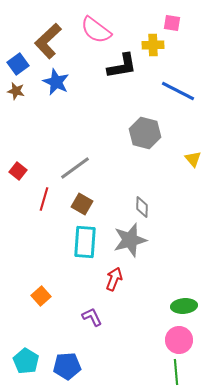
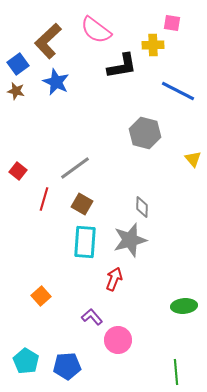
purple L-shape: rotated 15 degrees counterclockwise
pink circle: moved 61 px left
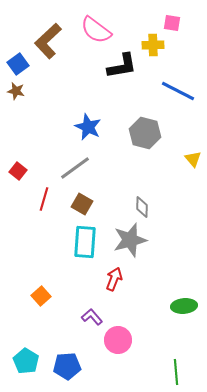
blue star: moved 32 px right, 45 px down
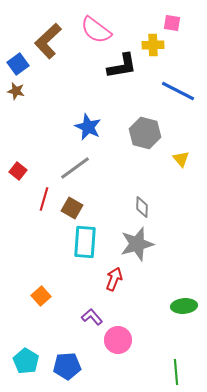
yellow triangle: moved 12 px left
brown square: moved 10 px left, 4 px down
gray star: moved 7 px right, 4 px down
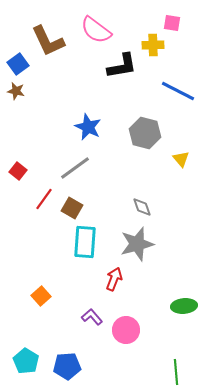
brown L-shape: rotated 72 degrees counterclockwise
red line: rotated 20 degrees clockwise
gray diamond: rotated 20 degrees counterclockwise
pink circle: moved 8 px right, 10 px up
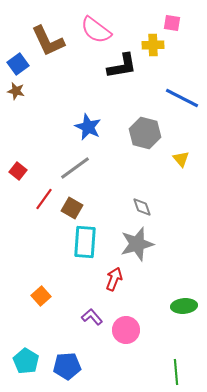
blue line: moved 4 px right, 7 px down
